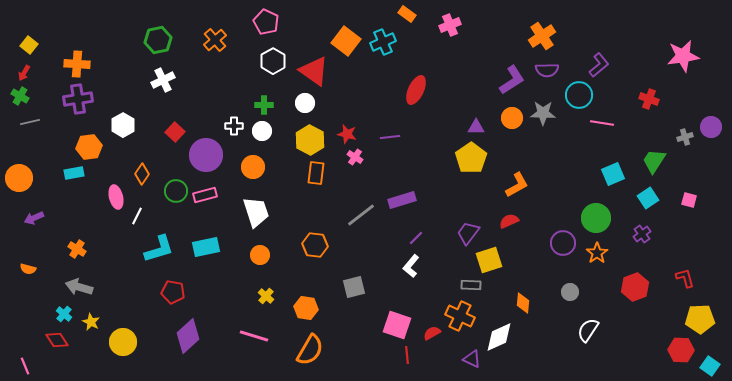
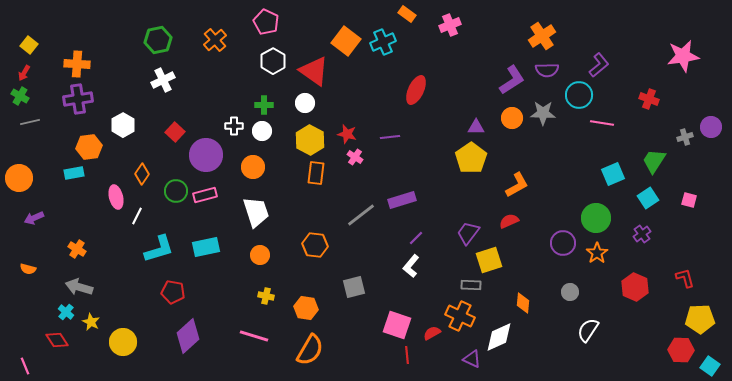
red hexagon at (635, 287): rotated 16 degrees counterclockwise
yellow cross at (266, 296): rotated 28 degrees counterclockwise
cyan cross at (64, 314): moved 2 px right, 2 px up
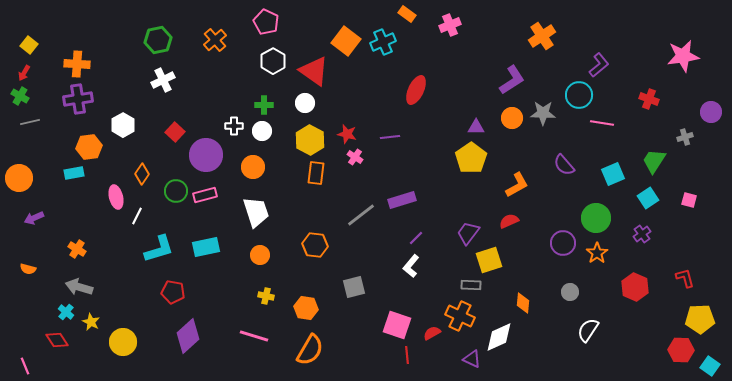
purple semicircle at (547, 70): moved 17 px right, 95 px down; rotated 50 degrees clockwise
purple circle at (711, 127): moved 15 px up
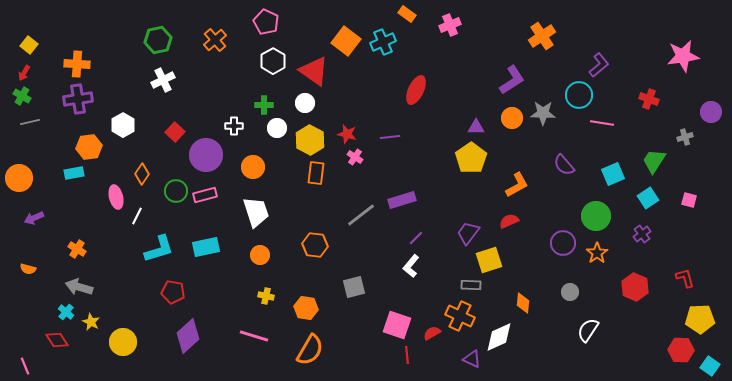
green cross at (20, 96): moved 2 px right
white circle at (262, 131): moved 15 px right, 3 px up
green circle at (596, 218): moved 2 px up
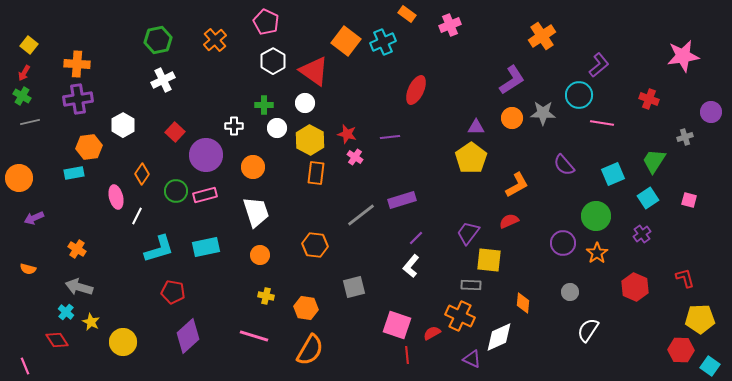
yellow square at (489, 260): rotated 24 degrees clockwise
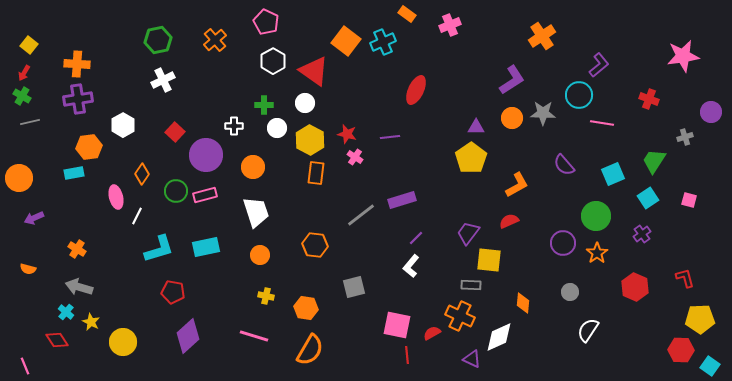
pink square at (397, 325): rotated 8 degrees counterclockwise
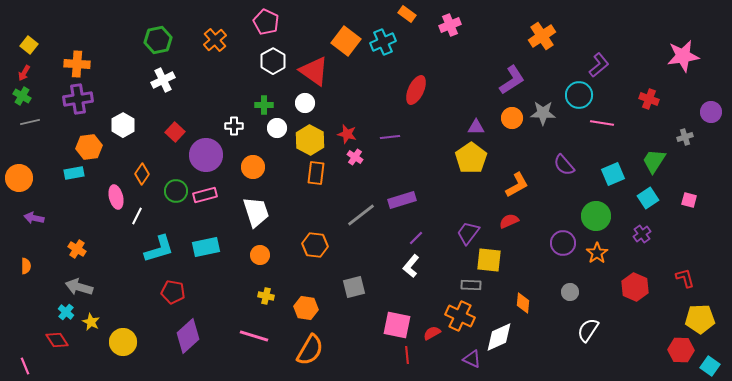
purple arrow at (34, 218): rotated 36 degrees clockwise
orange semicircle at (28, 269): moved 2 px left, 3 px up; rotated 105 degrees counterclockwise
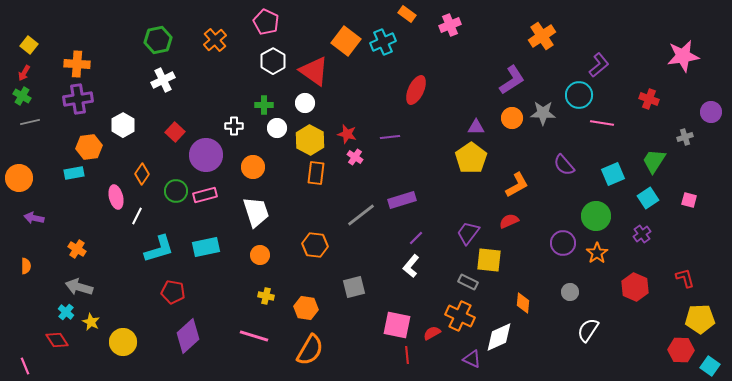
gray rectangle at (471, 285): moved 3 px left, 3 px up; rotated 24 degrees clockwise
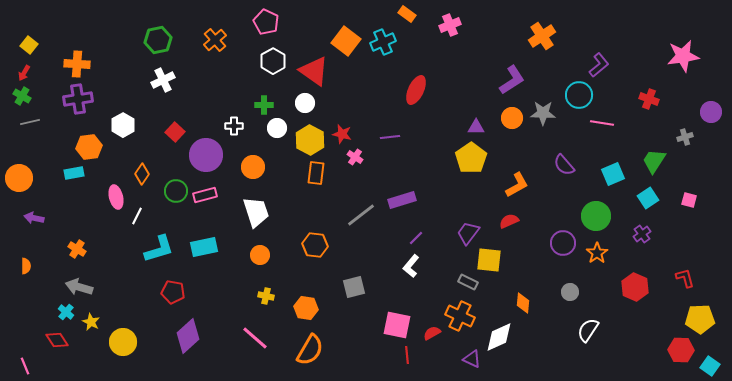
red star at (347, 134): moved 5 px left
cyan rectangle at (206, 247): moved 2 px left
pink line at (254, 336): moved 1 px right, 2 px down; rotated 24 degrees clockwise
